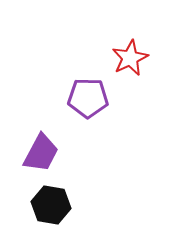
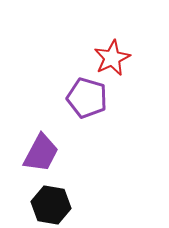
red star: moved 18 px left
purple pentagon: moved 1 px left; rotated 15 degrees clockwise
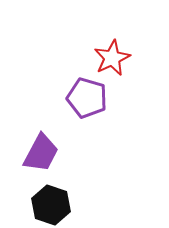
black hexagon: rotated 9 degrees clockwise
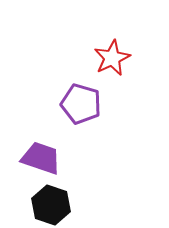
purple pentagon: moved 6 px left, 6 px down
purple trapezoid: moved 5 px down; rotated 99 degrees counterclockwise
